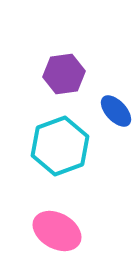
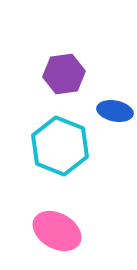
blue ellipse: moved 1 px left; rotated 36 degrees counterclockwise
cyan hexagon: rotated 18 degrees counterclockwise
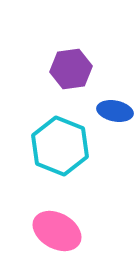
purple hexagon: moved 7 px right, 5 px up
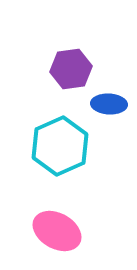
blue ellipse: moved 6 px left, 7 px up; rotated 8 degrees counterclockwise
cyan hexagon: rotated 14 degrees clockwise
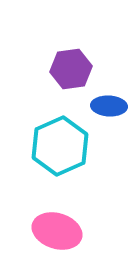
blue ellipse: moved 2 px down
pink ellipse: rotated 12 degrees counterclockwise
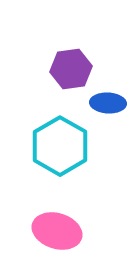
blue ellipse: moved 1 px left, 3 px up
cyan hexagon: rotated 6 degrees counterclockwise
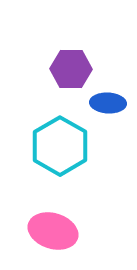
purple hexagon: rotated 9 degrees clockwise
pink ellipse: moved 4 px left
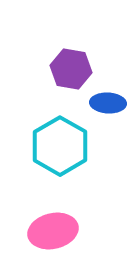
purple hexagon: rotated 9 degrees clockwise
pink ellipse: rotated 30 degrees counterclockwise
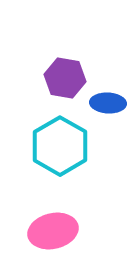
purple hexagon: moved 6 px left, 9 px down
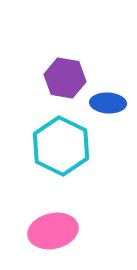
cyan hexagon: moved 1 px right; rotated 4 degrees counterclockwise
